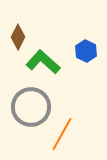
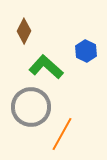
brown diamond: moved 6 px right, 6 px up
green L-shape: moved 3 px right, 5 px down
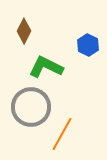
blue hexagon: moved 2 px right, 6 px up
green L-shape: rotated 16 degrees counterclockwise
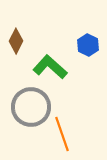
brown diamond: moved 8 px left, 10 px down
green L-shape: moved 4 px right; rotated 16 degrees clockwise
orange line: rotated 48 degrees counterclockwise
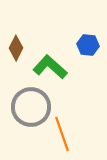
brown diamond: moved 7 px down
blue hexagon: rotated 20 degrees counterclockwise
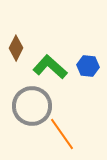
blue hexagon: moved 21 px down
gray circle: moved 1 px right, 1 px up
orange line: rotated 16 degrees counterclockwise
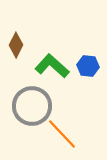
brown diamond: moved 3 px up
green L-shape: moved 2 px right, 1 px up
orange line: rotated 8 degrees counterclockwise
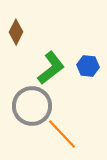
brown diamond: moved 13 px up
green L-shape: moved 1 px left, 2 px down; rotated 100 degrees clockwise
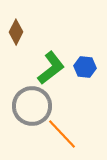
blue hexagon: moved 3 px left, 1 px down
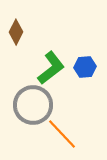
blue hexagon: rotated 10 degrees counterclockwise
gray circle: moved 1 px right, 1 px up
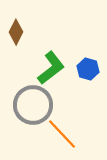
blue hexagon: moved 3 px right, 2 px down; rotated 20 degrees clockwise
